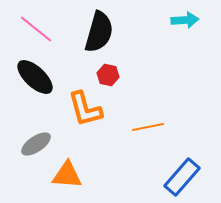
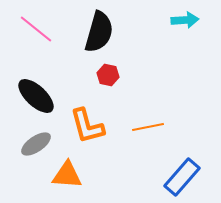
black ellipse: moved 1 px right, 19 px down
orange L-shape: moved 2 px right, 17 px down
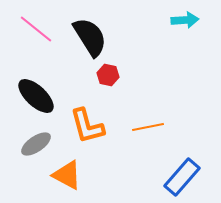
black semicircle: moved 9 px left, 5 px down; rotated 48 degrees counterclockwise
orange triangle: rotated 24 degrees clockwise
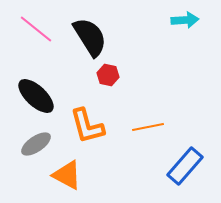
blue rectangle: moved 3 px right, 11 px up
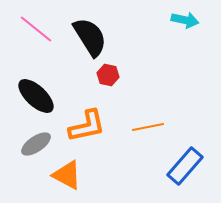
cyan arrow: rotated 16 degrees clockwise
orange L-shape: rotated 87 degrees counterclockwise
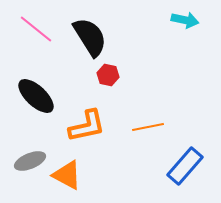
gray ellipse: moved 6 px left, 17 px down; rotated 12 degrees clockwise
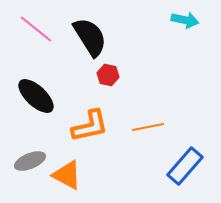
orange L-shape: moved 3 px right
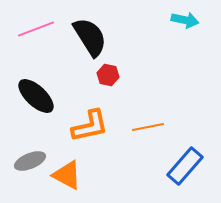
pink line: rotated 60 degrees counterclockwise
